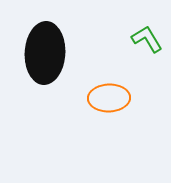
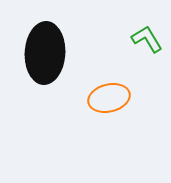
orange ellipse: rotated 12 degrees counterclockwise
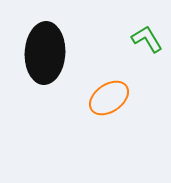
orange ellipse: rotated 21 degrees counterclockwise
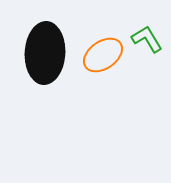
orange ellipse: moved 6 px left, 43 px up
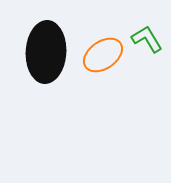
black ellipse: moved 1 px right, 1 px up
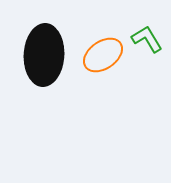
black ellipse: moved 2 px left, 3 px down
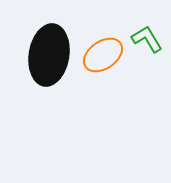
black ellipse: moved 5 px right; rotated 6 degrees clockwise
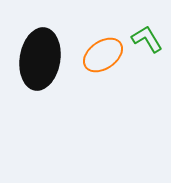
black ellipse: moved 9 px left, 4 px down
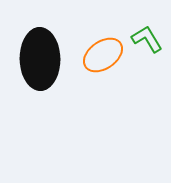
black ellipse: rotated 10 degrees counterclockwise
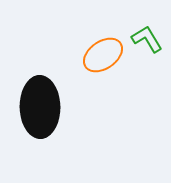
black ellipse: moved 48 px down
